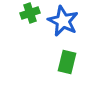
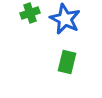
blue star: moved 2 px right, 2 px up
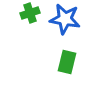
blue star: rotated 16 degrees counterclockwise
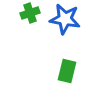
green rectangle: moved 9 px down
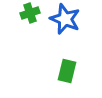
blue star: rotated 12 degrees clockwise
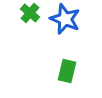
green cross: rotated 30 degrees counterclockwise
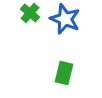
green rectangle: moved 3 px left, 2 px down
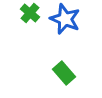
green rectangle: rotated 55 degrees counterclockwise
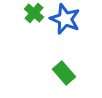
green cross: moved 4 px right
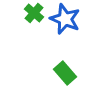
green rectangle: moved 1 px right
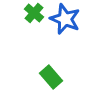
green rectangle: moved 14 px left, 4 px down
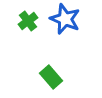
green cross: moved 6 px left, 8 px down; rotated 12 degrees clockwise
